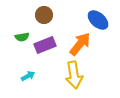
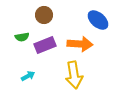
orange arrow: rotated 55 degrees clockwise
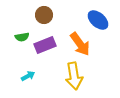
orange arrow: rotated 50 degrees clockwise
yellow arrow: moved 1 px down
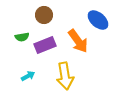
orange arrow: moved 2 px left, 3 px up
yellow arrow: moved 9 px left
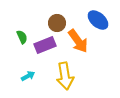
brown circle: moved 13 px right, 8 px down
green semicircle: rotated 104 degrees counterclockwise
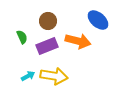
brown circle: moved 9 px left, 2 px up
orange arrow: rotated 40 degrees counterclockwise
purple rectangle: moved 2 px right, 1 px down
yellow arrow: moved 11 px left; rotated 72 degrees counterclockwise
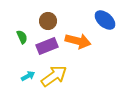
blue ellipse: moved 7 px right
yellow arrow: rotated 44 degrees counterclockwise
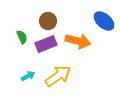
blue ellipse: moved 1 px left, 1 px down
purple rectangle: moved 1 px left, 2 px up
yellow arrow: moved 4 px right
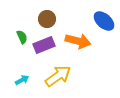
brown circle: moved 1 px left, 2 px up
purple rectangle: moved 2 px left, 1 px down
cyan arrow: moved 6 px left, 4 px down
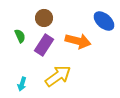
brown circle: moved 3 px left, 1 px up
green semicircle: moved 2 px left, 1 px up
purple rectangle: rotated 35 degrees counterclockwise
cyan arrow: moved 4 px down; rotated 136 degrees clockwise
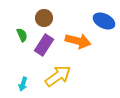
blue ellipse: rotated 15 degrees counterclockwise
green semicircle: moved 2 px right, 1 px up
cyan arrow: moved 1 px right
